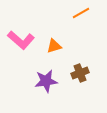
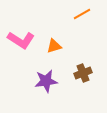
orange line: moved 1 px right, 1 px down
pink L-shape: rotated 8 degrees counterclockwise
brown cross: moved 3 px right
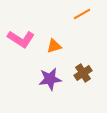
pink L-shape: moved 1 px up
brown cross: rotated 12 degrees counterclockwise
purple star: moved 4 px right, 2 px up
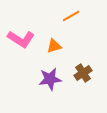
orange line: moved 11 px left, 2 px down
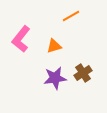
pink L-shape: rotated 96 degrees clockwise
purple star: moved 5 px right, 1 px up
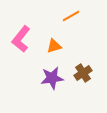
purple star: moved 3 px left
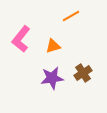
orange triangle: moved 1 px left
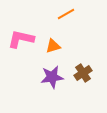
orange line: moved 5 px left, 2 px up
pink L-shape: rotated 64 degrees clockwise
purple star: moved 1 px up
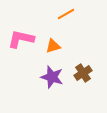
purple star: rotated 25 degrees clockwise
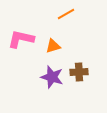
brown cross: moved 4 px left, 1 px up; rotated 30 degrees clockwise
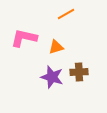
pink L-shape: moved 3 px right, 1 px up
orange triangle: moved 3 px right, 1 px down
